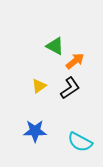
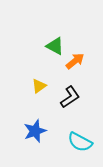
black L-shape: moved 9 px down
blue star: rotated 20 degrees counterclockwise
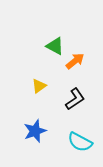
black L-shape: moved 5 px right, 2 px down
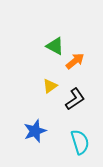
yellow triangle: moved 11 px right
cyan semicircle: rotated 135 degrees counterclockwise
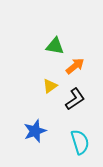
green triangle: rotated 18 degrees counterclockwise
orange arrow: moved 5 px down
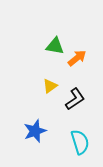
orange arrow: moved 2 px right, 8 px up
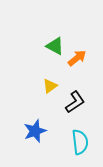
green triangle: rotated 18 degrees clockwise
black L-shape: moved 3 px down
cyan semicircle: rotated 10 degrees clockwise
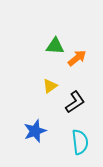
green triangle: rotated 24 degrees counterclockwise
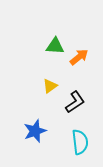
orange arrow: moved 2 px right, 1 px up
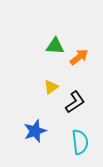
yellow triangle: moved 1 px right, 1 px down
